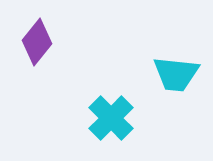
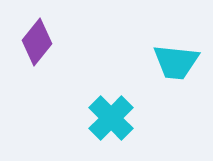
cyan trapezoid: moved 12 px up
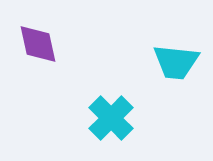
purple diamond: moved 1 px right, 2 px down; rotated 51 degrees counterclockwise
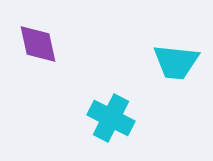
cyan cross: rotated 18 degrees counterclockwise
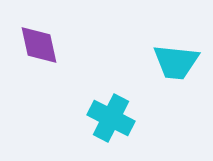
purple diamond: moved 1 px right, 1 px down
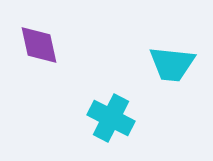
cyan trapezoid: moved 4 px left, 2 px down
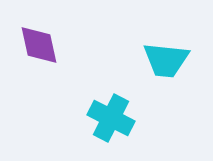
cyan trapezoid: moved 6 px left, 4 px up
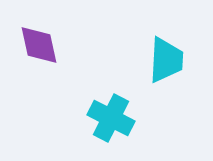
cyan trapezoid: rotated 93 degrees counterclockwise
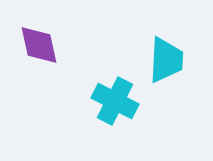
cyan cross: moved 4 px right, 17 px up
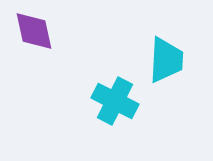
purple diamond: moved 5 px left, 14 px up
